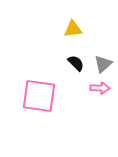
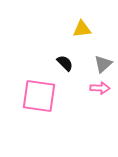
yellow triangle: moved 9 px right
black semicircle: moved 11 px left
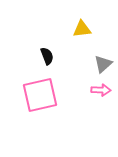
black semicircle: moved 18 px left, 7 px up; rotated 24 degrees clockwise
pink arrow: moved 1 px right, 2 px down
pink square: moved 1 px right, 1 px up; rotated 21 degrees counterclockwise
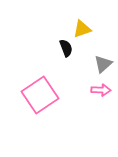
yellow triangle: rotated 12 degrees counterclockwise
black semicircle: moved 19 px right, 8 px up
pink square: rotated 21 degrees counterclockwise
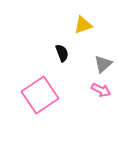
yellow triangle: moved 1 px right, 4 px up
black semicircle: moved 4 px left, 5 px down
pink arrow: rotated 24 degrees clockwise
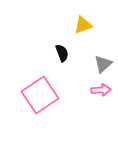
pink arrow: rotated 30 degrees counterclockwise
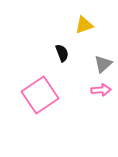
yellow triangle: moved 1 px right
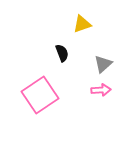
yellow triangle: moved 2 px left, 1 px up
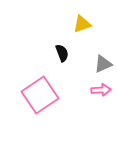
gray triangle: rotated 18 degrees clockwise
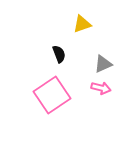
black semicircle: moved 3 px left, 1 px down
pink arrow: moved 2 px up; rotated 18 degrees clockwise
pink square: moved 12 px right
